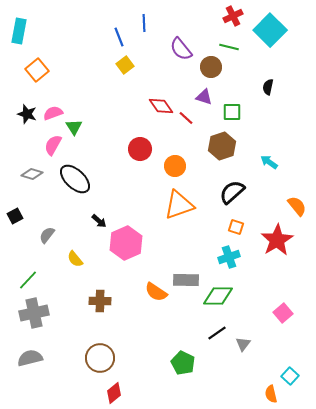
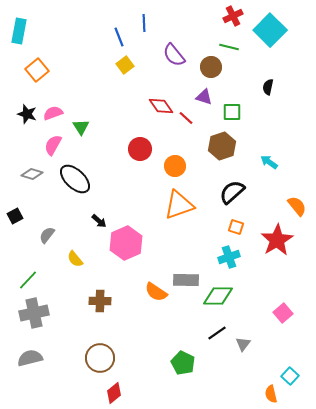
purple semicircle at (181, 49): moved 7 px left, 6 px down
green triangle at (74, 127): moved 7 px right
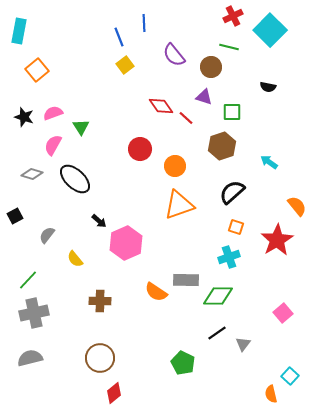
black semicircle at (268, 87): rotated 91 degrees counterclockwise
black star at (27, 114): moved 3 px left, 3 px down
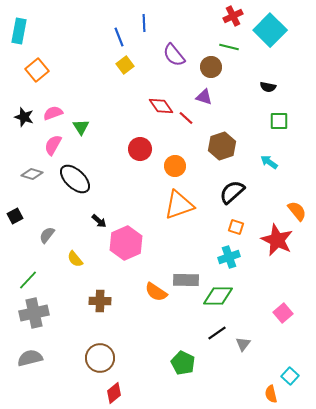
green square at (232, 112): moved 47 px right, 9 px down
orange semicircle at (297, 206): moved 5 px down
red star at (277, 240): rotated 16 degrees counterclockwise
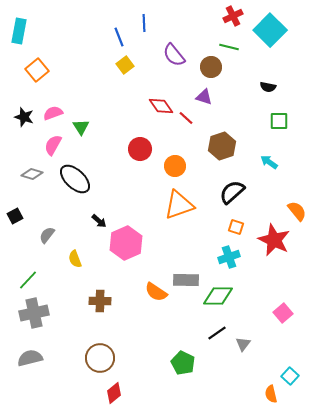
red star at (277, 240): moved 3 px left
yellow semicircle at (75, 259): rotated 18 degrees clockwise
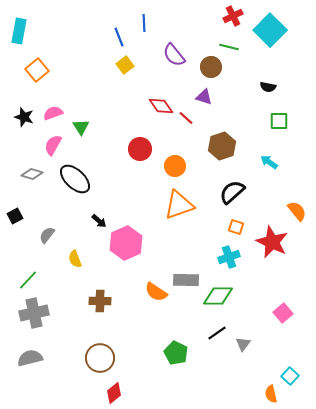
red star at (274, 240): moved 2 px left, 2 px down
green pentagon at (183, 363): moved 7 px left, 10 px up
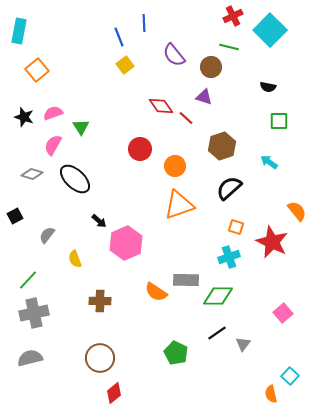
black semicircle at (232, 192): moved 3 px left, 4 px up
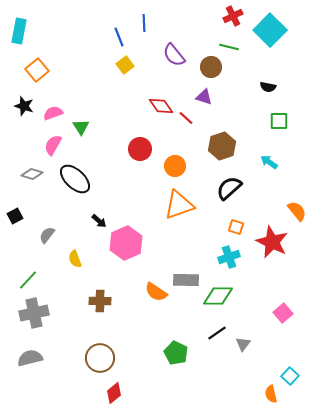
black star at (24, 117): moved 11 px up
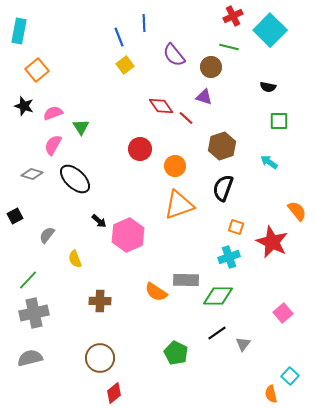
black semicircle at (229, 188): moved 6 px left; rotated 28 degrees counterclockwise
pink hexagon at (126, 243): moved 2 px right, 8 px up
